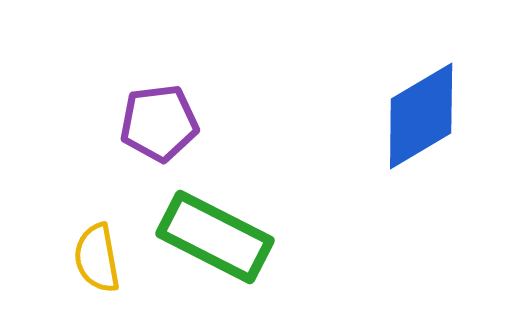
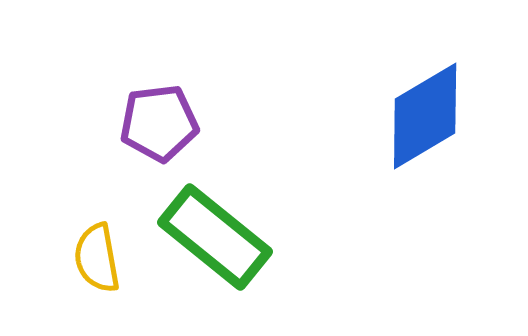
blue diamond: moved 4 px right
green rectangle: rotated 12 degrees clockwise
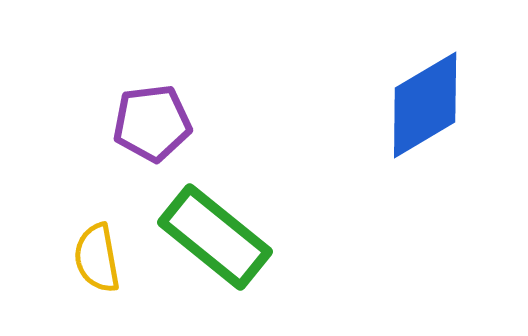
blue diamond: moved 11 px up
purple pentagon: moved 7 px left
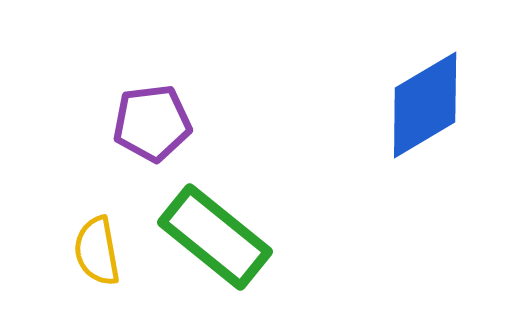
yellow semicircle: moved 7 px up
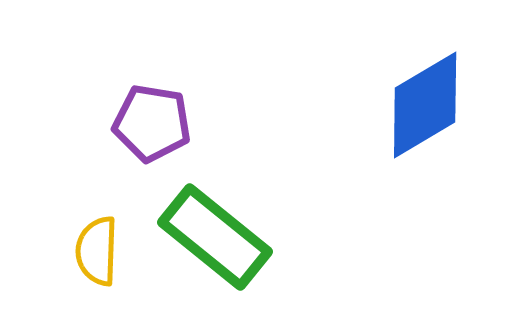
purple pentagon: rotated 16 degrees clockwise
yellow semicircle: rotated 12 degrees clockwise
